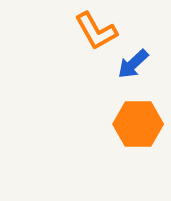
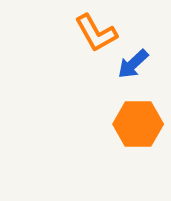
orange L-shape: moved 2 px down
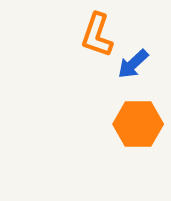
orange L-shape: moved 1 px right, 2 px down; rotated 48 degrees clockwise
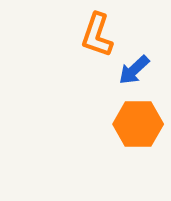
blue arrow: moved 1 px right, 6 px down
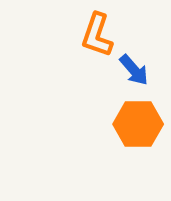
blue arrow: rotated 88 degrees counterclockwise
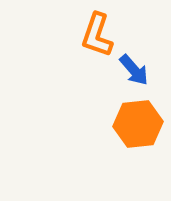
orange hexagon: rotated 6 degrees counterclockwise
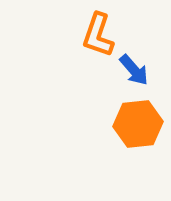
orange L-shape: moved 1 px right
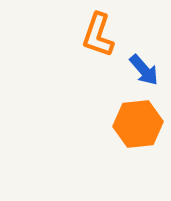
blue arrow: moved 10 px right
